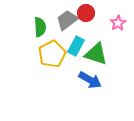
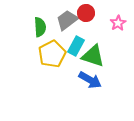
green triangle: moved 3 px left, 2 px down
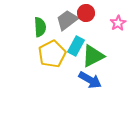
green triangle: rotated 45 degrees counterclockwise
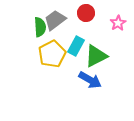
gray trapezoid: moved 12 px left
green triangle: moved 3 px right
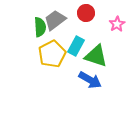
pink star: moved 1 px left, 1 px down
green triangle: rotated 45 degrees clockwise
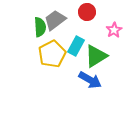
red circle: moved 1 px right, 1 px up
pink star: moved 3 px left, 6 px down
green triangle: rotated 50 degrees counterclockwise
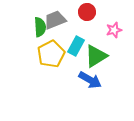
gray trapezoid: rotated 15 degrees clockwise
pink star: rotated 14 degrees clockwise
yellow pentagon: moved 1 px left
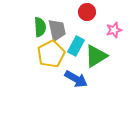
gray trapezoid: moved 2 px right, 10 px down; rotated 100 degrees clockwise
blue arrow: moved 14 px left, 1 px up
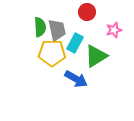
cyan rectangle: moved 1 px left, 3 px up
yellow pentagon: moved 1 px right, 1 px up; rotated 28 degrees clockwise
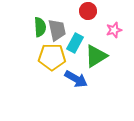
red circle: moved 1 px right, 1 px up
yellow pentagon: moved 4 px down
